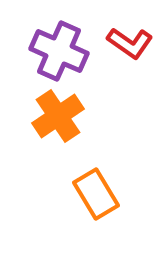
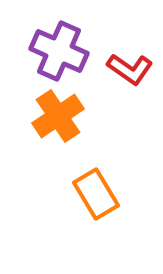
red L-shape: moved 26 px down
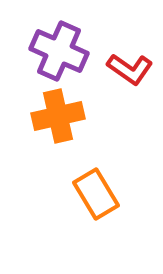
orange cross: rotated 21 degrees clockwise
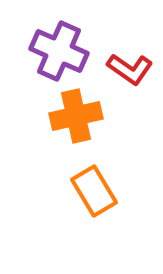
orange cross: moved 18 px right
orange rectangle: moved 2 px left, 3 px up
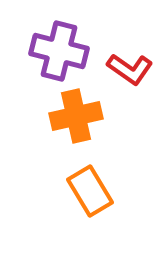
purple cross: rotated 10 degrees counterclockwise
orange rectangle: moved 4 px left
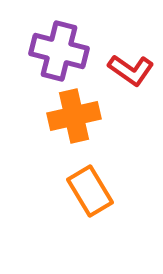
red L-shape: moved 1 px right, 1 px down
orange cross: moved 2 px left
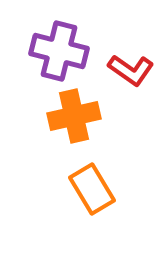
orange rectangle: moved 2 px right, 2 px up
